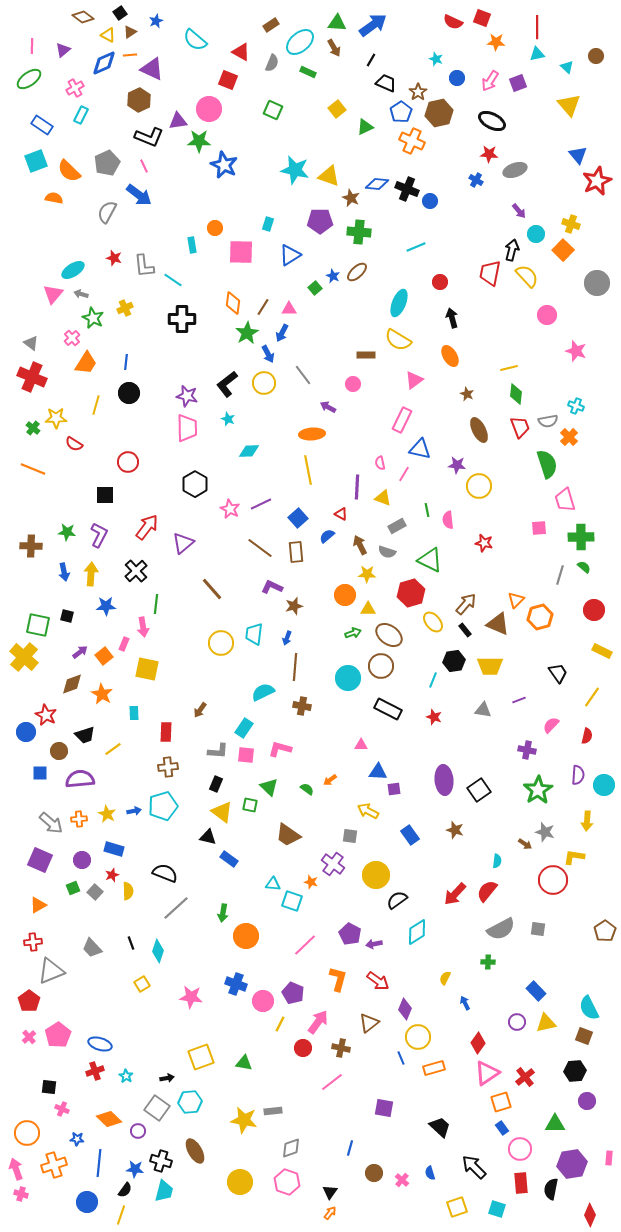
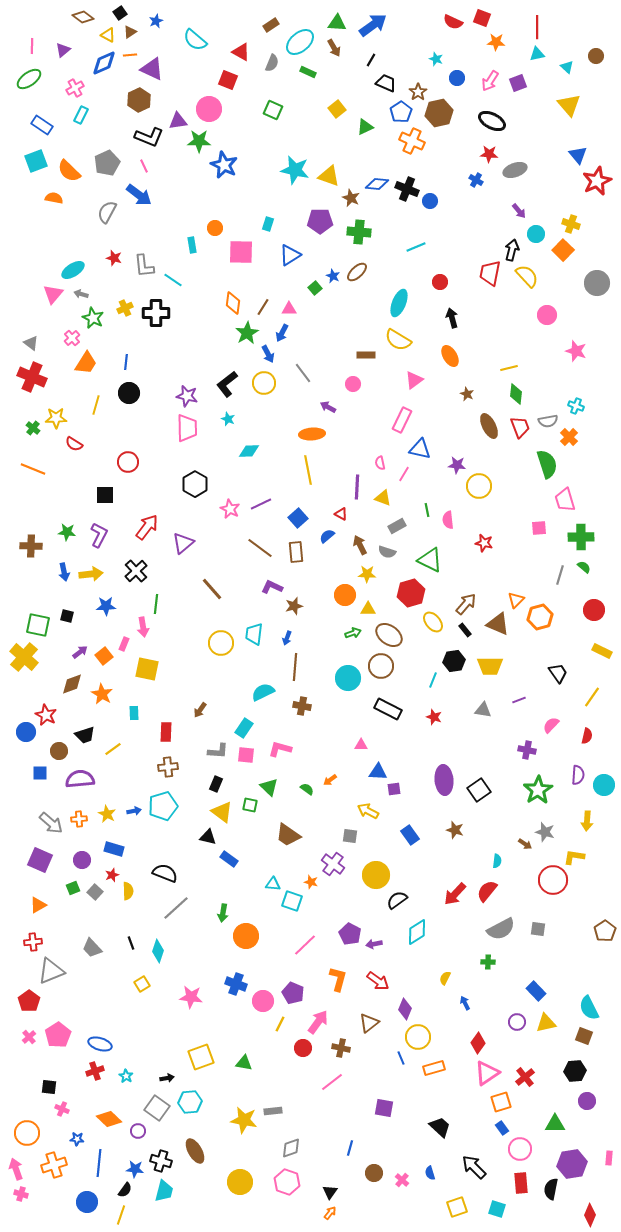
black cross at (182, 319): moved 26 px left, 6 px up
gray line at (303, 375): moved 2 px up
brown ellipse at (479, 430): moved 10 px right, 4 px up
yellow arrow at (91, 574): rotated 80 degrees clockwise
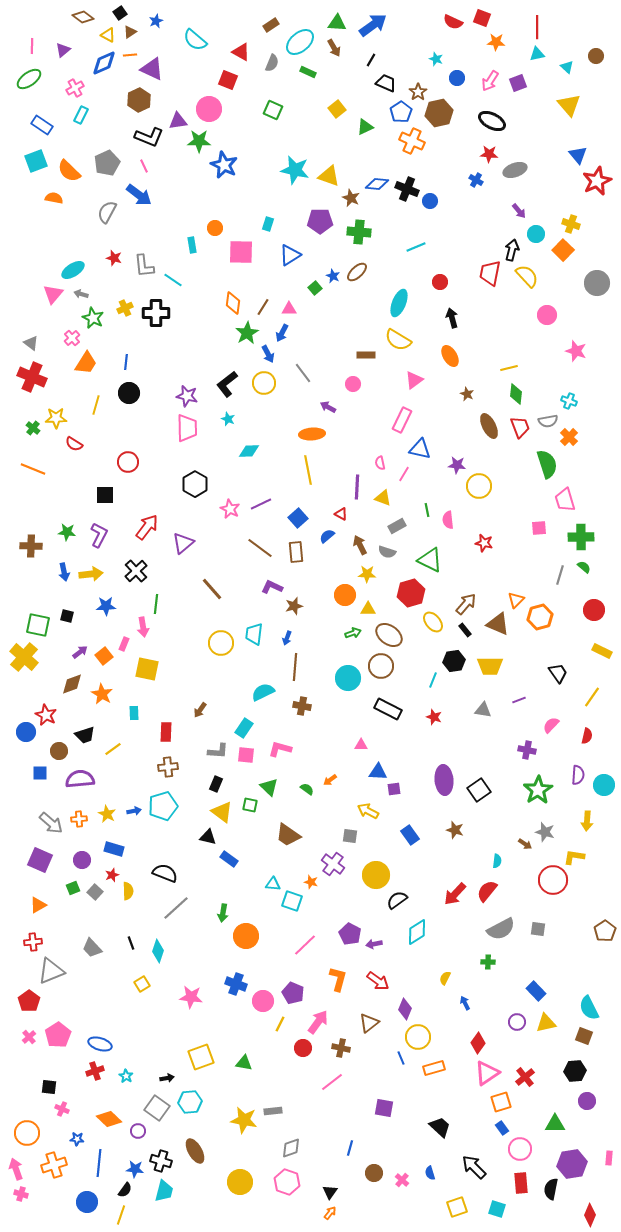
cyan cross at (576, 406): moved 7 px left, 5 px up
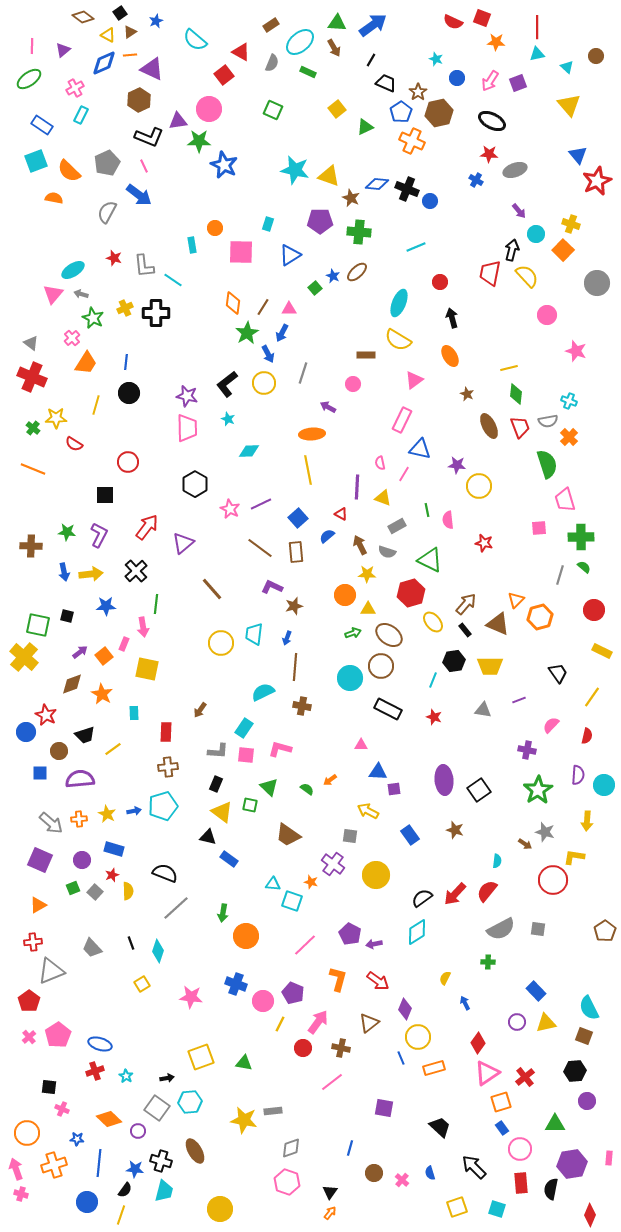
red square at (228, 80): moved 4 px left, 5 px up; rotated 30 degrees clockwise
gray line at (303, 373): rotated 55 degrees clockwise
cyan circle at (348, 678): moved 2 px right
black semicircle at (397, 900): moved 25 px right, 2 px up
yellow circle at (240, 1182): moved 20 px left, 27 px down
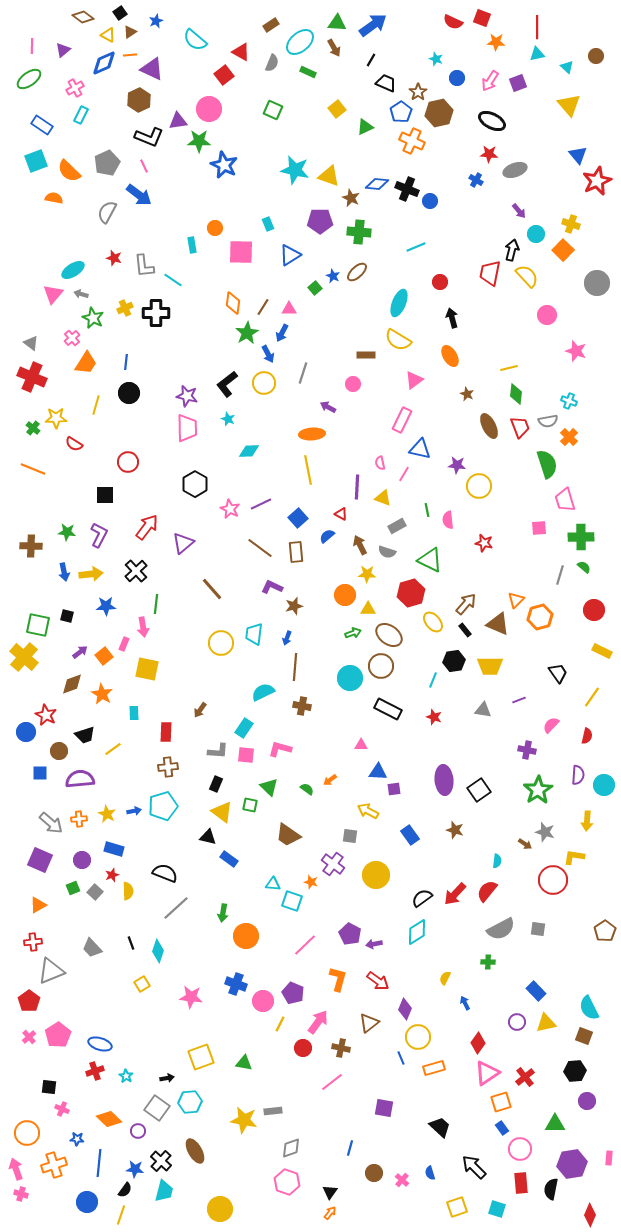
cyan rectangle at (268, 224): rotated 40 degrees counterclockwise
black cross at (161, 1161): rotated 25 degrees clockwise
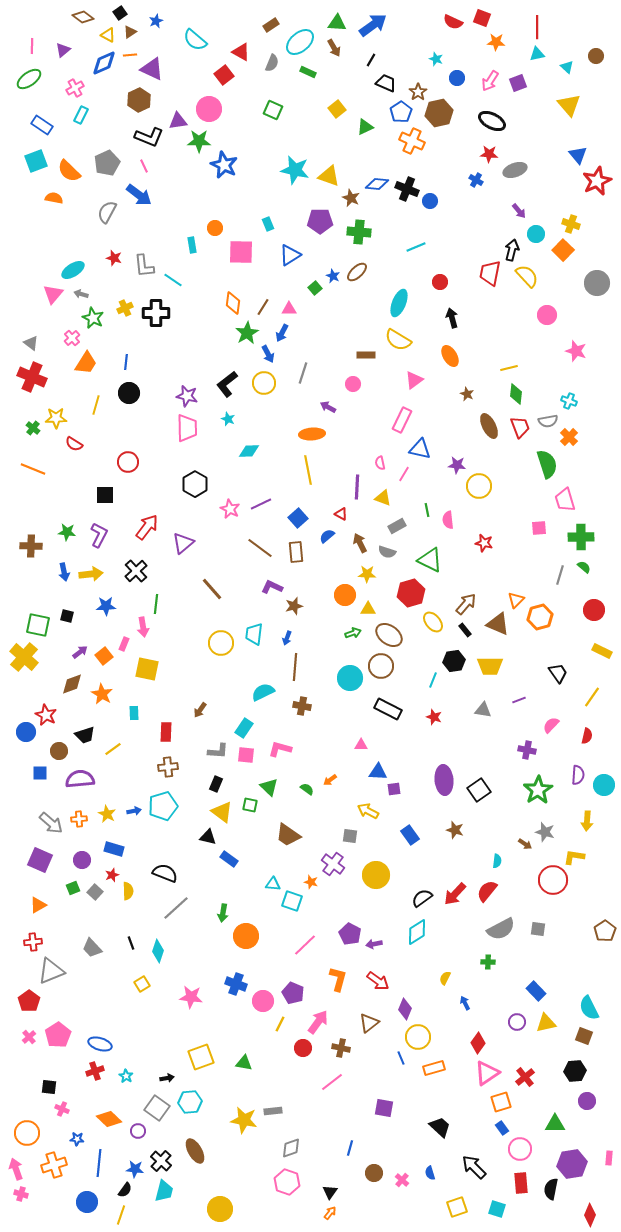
brown arrow at (360, 545): moved 2 px up
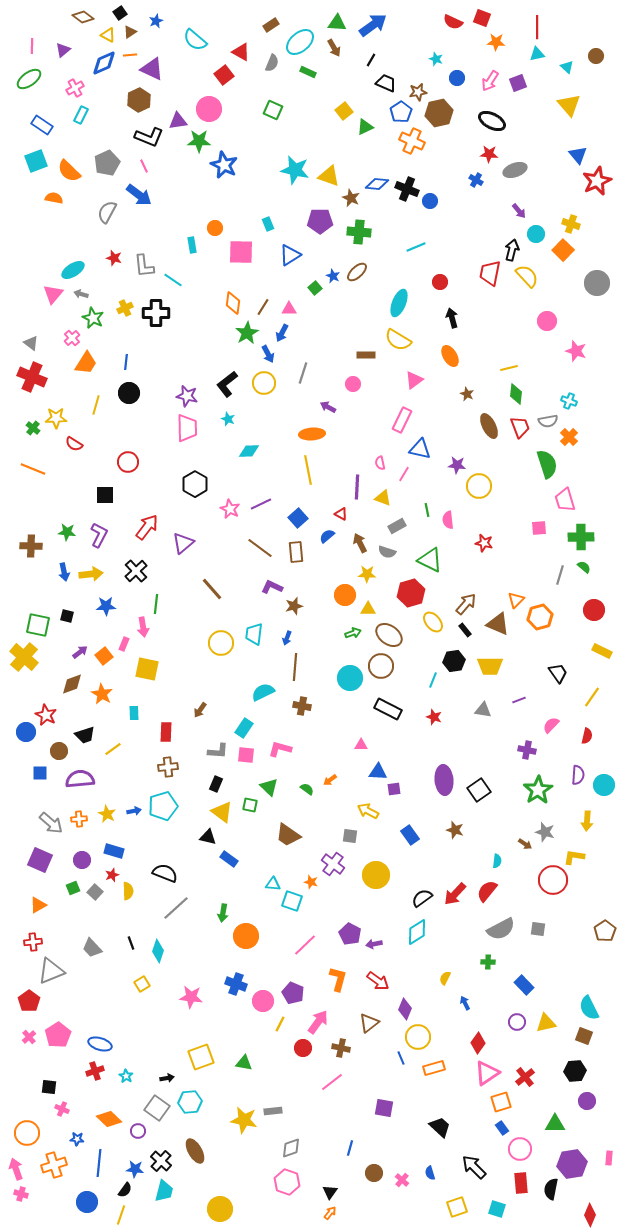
brown star at (418, 92): rotated 24 degrees clockwise
yellow square at (337, 109): moved 7 px right, 2 px down
pink circle at (547, 315): moved 6 px down
blue rectangle at (114, 849): moved 2 px down
blue rectangle at (536, 991): moved 12 px left, 6 px up
